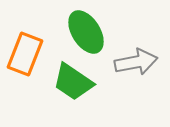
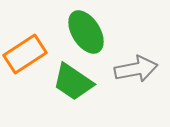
orange rectangle: rotated 36 degrees clockwise
gray arrow: moved 7 px down
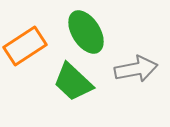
orange rectangle: moved 8 px up
green trapezoid: rotated 9 degrees clockwise
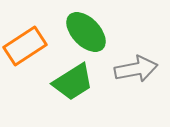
green ellipse: rotated 12 degrees counterclockwise
green trapezoid: rotated 75 degrees counterclockwise
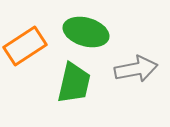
green ellipse: rotated 30 degrees counterclockwise
green trapezoid: moved 1 px right, 1 px down; rotated 45 degrees counterclockwise
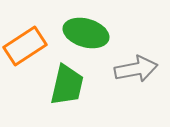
green ellipse: moved 1 px down
green trapezoid: moved 7 px left, 2 px down
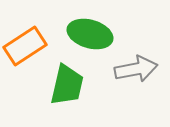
green ellipse: moved 4 px right, 1 px down
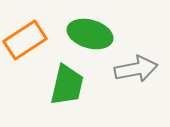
orange rectangle: moved 6 px up
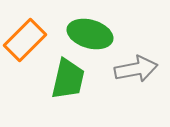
orange rectangle: rotated 12 degrees counterclockwise
green trapezoid: moved 1 px right, 6 px up
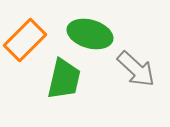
gray arrow: rotated 54 degrees clockwise
green trapezoid: moved 4 px left
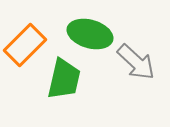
orange rectangle: moved 5 px down
gray arrow: moved 7 px up
